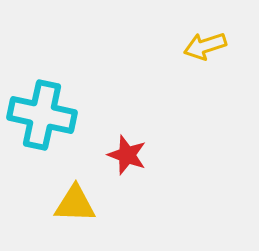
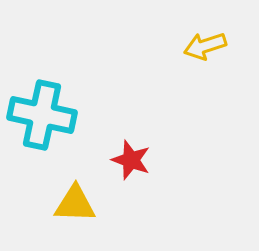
red star: moved 4 px right, 5 px down
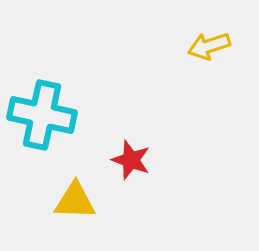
yellow arrow: moved 4 px right
yellow triangle: moved 3 px up
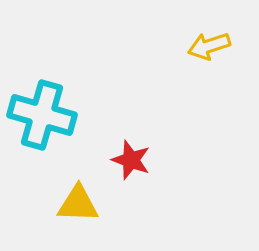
cyan cross: rotated 4 degrees clockwise
yellow triangle: moved 3 px right, 3 px down
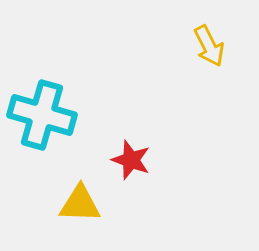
yellow arrow: rotated 99 degrees counterclockwise
yellow triangle: moved 2 px right
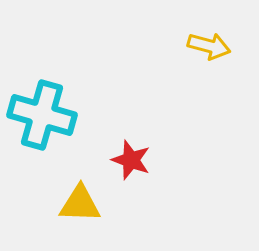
yellow arrow: rotated 48 degrees counterclockwise
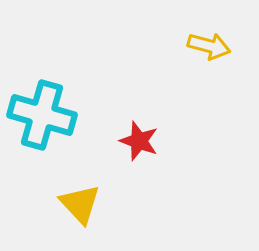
red star: moved 8 px right, 19 px up
yellow triangle: rotated 45 degrees clockwise
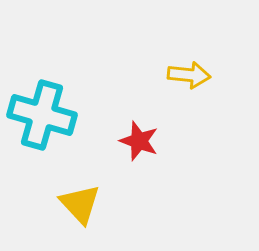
yellow arrow: moved 20 px left, 29 px down; rotated 9 degrees counterclockwise
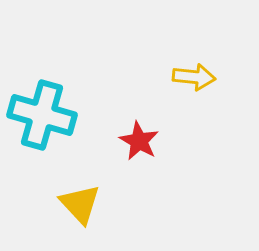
yellow arrow: moved 5 px right, 2 px down
red star: rotated 9 degrees clockwise
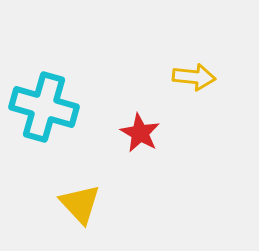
cyan cross: moved 2 px right, 8 px up
red star: moved 1 px right, 8 px up
